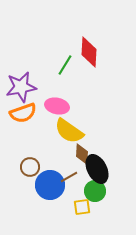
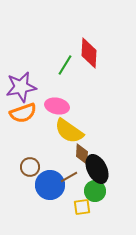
red diamond: moved 1 px down
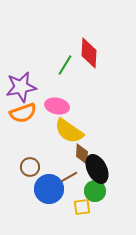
blue circle: moved 1 px left, 4 px down
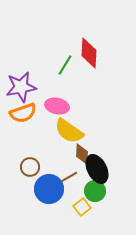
yellow square: rotated 30 degrees counterclockwise
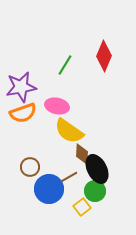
red diamond: moved 15 px right, 3 px down; rotated 20 degrees clockwise
